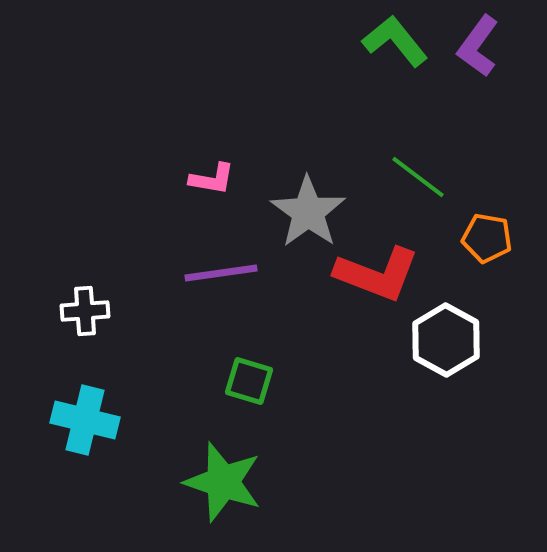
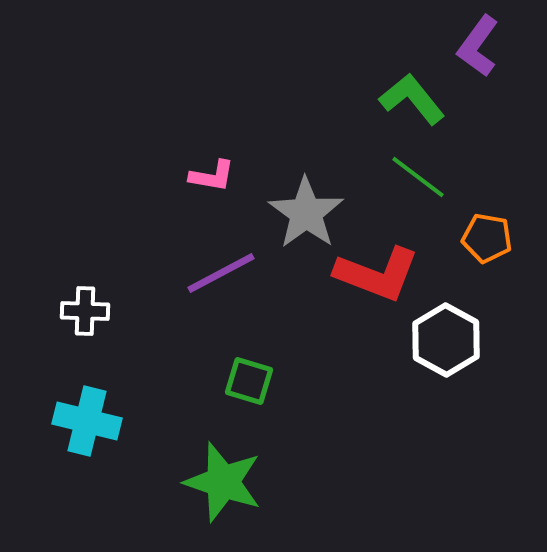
green L-shape: moved 17 px right, 58 px down
pink L-shape: moved 3 px up
gray star: moved 2 px left, 1 px down
purple line: rotated 20 degrees counterclockwise
white cross: rotated 6 degrees clockwise
cyan cross: moved 2 px right, 1 px down
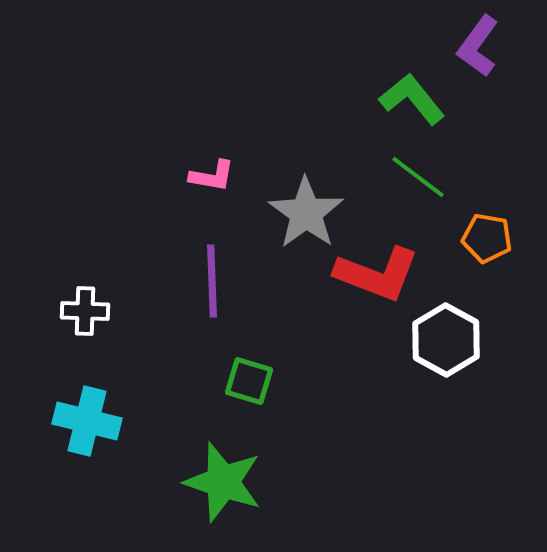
purple line: moved 9 px left, 8 px down; rotated 64 degrees counterclockwise
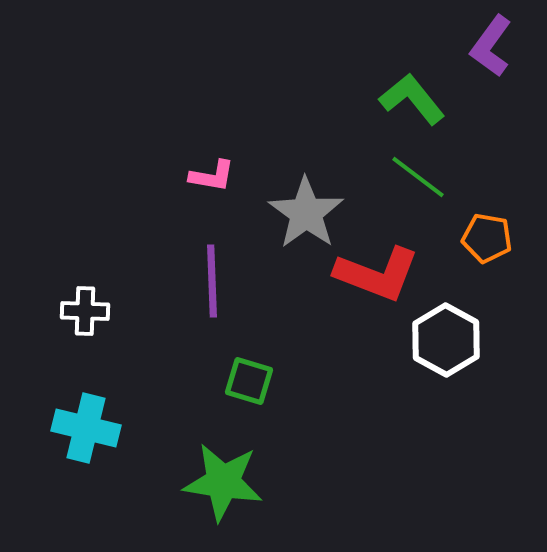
purple L-shape: moved 13 px right
cyan cross: moved 1 px left, 7 px down
green star: rotated 10 degrees counterclockwise
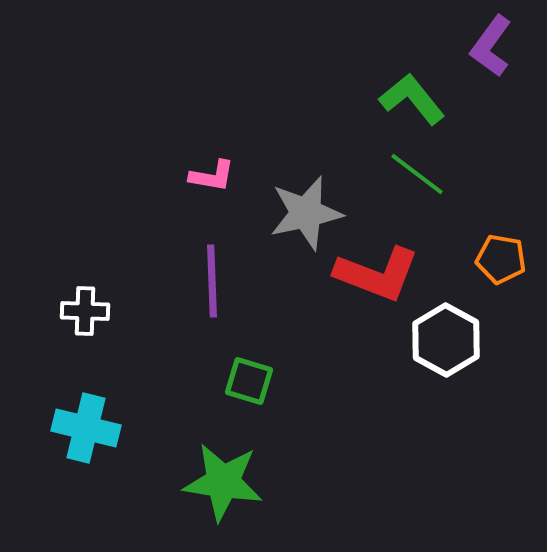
green line: moved 1 px left, 3 px up
gray star: rotated 24 degrees clockwise
orange pentagon: moved 14 px right, 21 px down
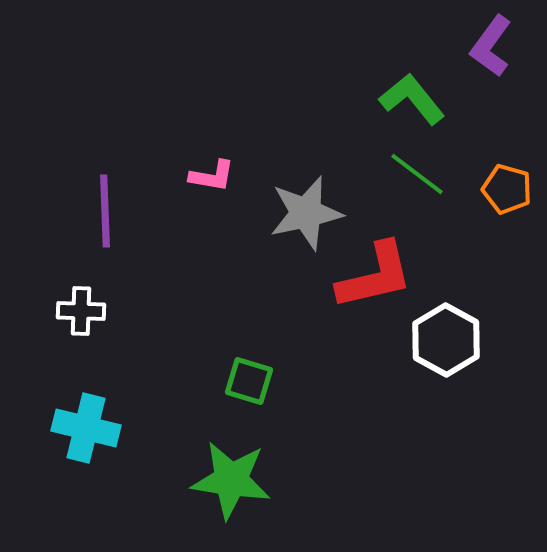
orange pentagon: moved 6 px right, 70 px up; rotated 6 degrees clockwise
red L-shape: moved 2 px left, 2 px down; rotated 34 degrees counterclockwise
purple line: moved 107 px left, 70 px up
white cross: moved 4 px left
green star: moved 8 px right, 2 px up
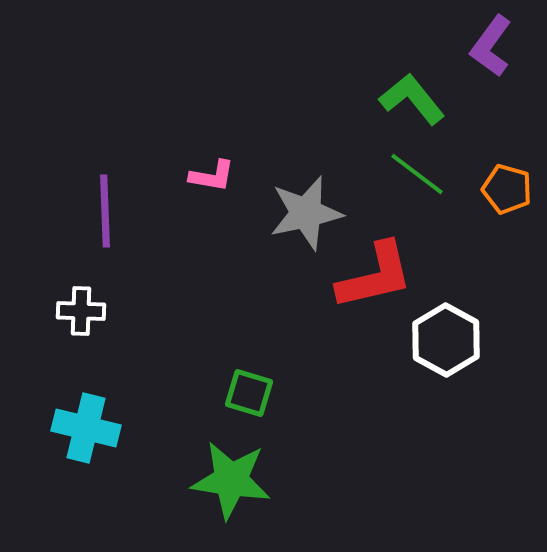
green square: moved 12 px down
